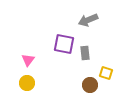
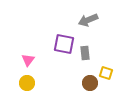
brown circle: moved 2 px up
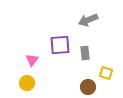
purple square: moved 4 px left, 1 px down; rotated 15 degrees counterclockwise
pink triangle: moved 4 px right
brown circle: moved 2 px left, 4 px down
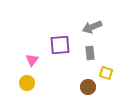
gray arrow: moved 4 px right, 7 px down
gray rectangle: moved 5 px right
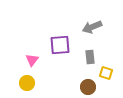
gray rectangle: moved 4 px down
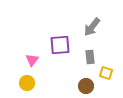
gray arrow: rotated 30 degrees counterclockwise
brown circle: moved 2 px left, 1 px up
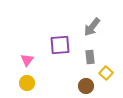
pink triangle: moved 5 px left
yellow square: rotated 24 degrees clockwise
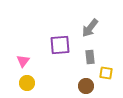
gray arrow: moved 2 px left, 1 px down
pink triangle: moved 4 px left, 1 px down
yellow square: rotated 32 degrees counterclockwise
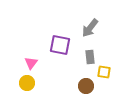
purple square: rotated 15 degrees clockwise
pink triangle: moved 8 px right, 2 px down
yellow square: moved 2 px left, 1 px up
